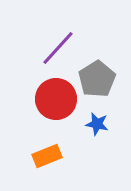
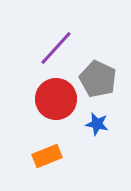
purple line: moved 2 px left
gray pentagon: moved 1 px right; rotated 15 degrees counterclockwise
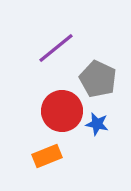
purple line: rotated 9 degrees clockwise
red circle: moved 6 px right, 12 px down
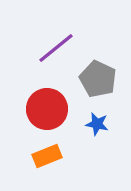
red circle: moved 15 px left, 2 px up
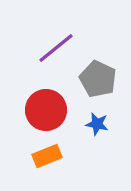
red circle: moved 1 px left, 1 px down
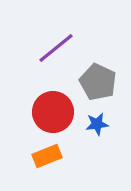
gray pentagon: moved 3 px down
red circle: moved 7 px right, 2 px down
blue star: rotated 20 degrees counterclockwise
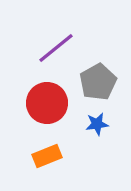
gray pentagon: rotated 18 degrees clockwise
red circle: moved 6 px left, 9 px up
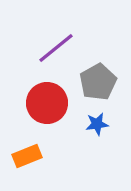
orange rectangle: moved 20 px left
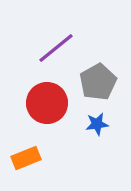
orange rectangle: moved 1 px left, 2 px down
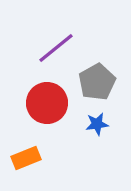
gray pentagon: moved 1 px left
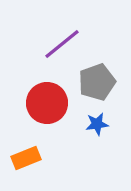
purple line: moved 6 px right, 4 px up
gray pentagon: rotated 9 degrees clockwise
